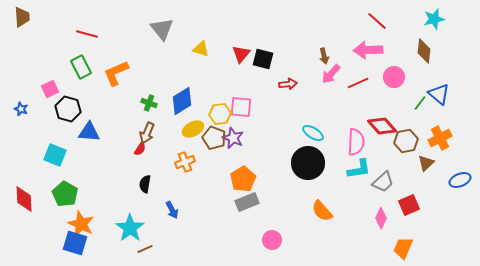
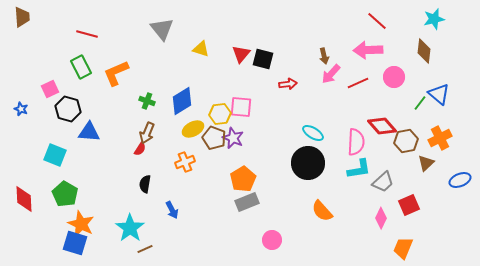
green cross at (149, 103): moved 2 px left, 2 px up
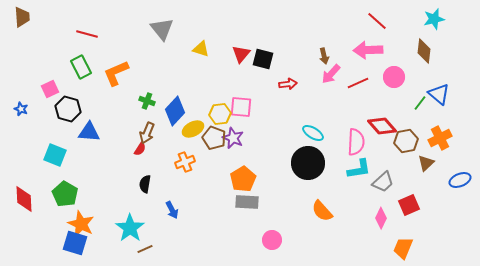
blue diamond at (182, 101): moved 7 px left, 10 px down; rotated 16 degrees counterclockwise
gray rectangle at (247, 202): rotated 25 degrees clockwise
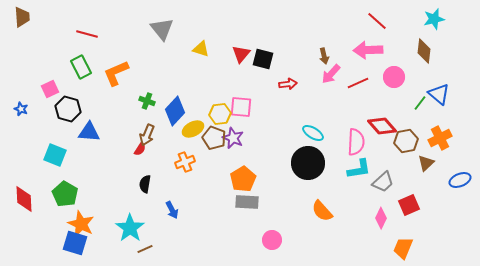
brown arrow at (147, 133): moved 2 px down
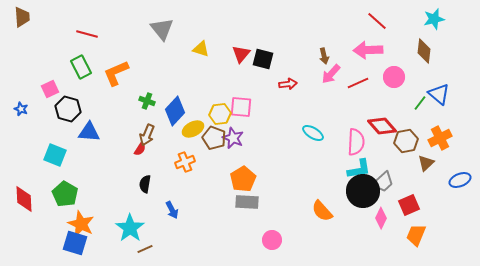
black circle at (308, 163): moved 55 px right, 28 px down
orange trapezoid at (403, 248): moved 13 px right, 13 px up
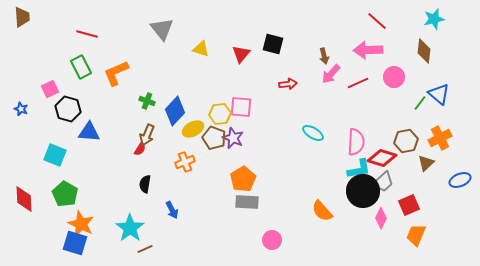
black square at (263, 59): moved 10 px right, 15 px up
red diamond at (382, 126): moved 32 px down; rotated 32 degrees counterclockwise
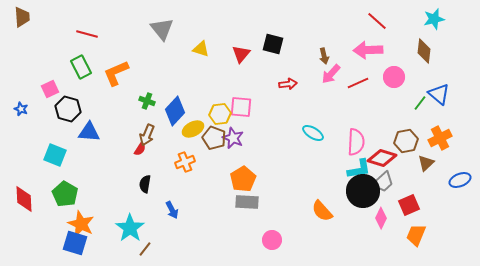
brown line at (145, 249): rotated 28 degrees counterclockwise
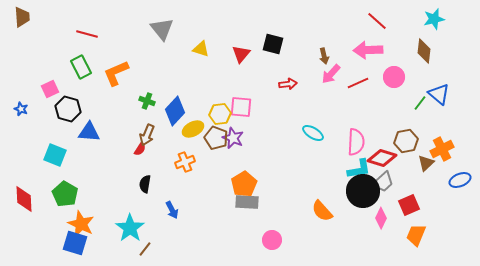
brown pentagon at (214, 138): moved 2 px right
orange cross at (440, 138): moved 2 px right, 11 px down
orange pentagon at (243, 179): moved 1 px right, 5 px down
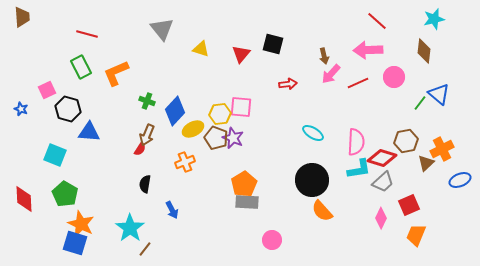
pink square at (50, 89): moved 3 px left, 1 px down
black circle at (363, 191): moved 51 px left, 11 px up
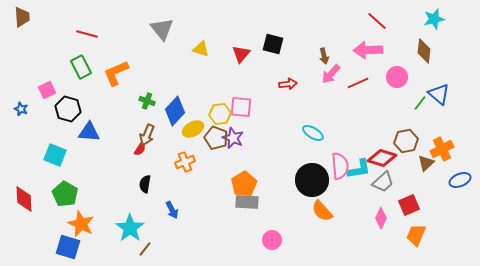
pink circle at (394, 77): moved 3 px right
pink semicircle at (356, 142): moved 16 px left, 24 px down; rotated 8 degrees counterclockwise
blue square at (75, 243): moved 7 px left, 4 px down
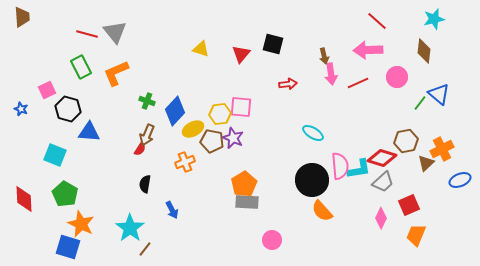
gray triangle at (162, 29): moved 47 px left, 3 px down
pink arrow at (331, 74): rotated 50 degrees counterclockwise
brown pentagon at (216, 138): moved 4 px left, 3 px down; rotated 10 degrees counterclockwise
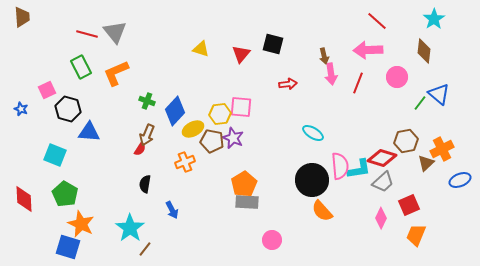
cyan star at (434, 19): rotated 20 degrees counterclockwise
red line at (358, 83): rotated 45 degrees counterclockwise
